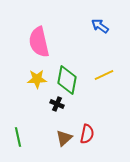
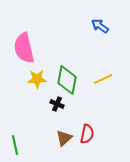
pink semicircle: moved 15 px left, 6 px down
yellow line: moved 1 px left, 4 px down
green line: moved 3 px left, 8 px down
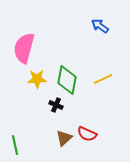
pink semicircle: rotated 28 degrees clockwise
black cross: moved 1 px left, 1 px down
red semicircle: rotated 102 degrees clockwise
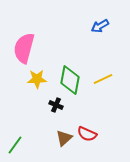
blue arrow: rotated 66 degrees counterclockwise
green diamond: moved 3 px right
green line: rotated 48 degrees clockwise
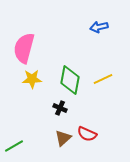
blue arrow: moved 1 px left, 1 px down; rotated 18 degrees clockwise
yellow star: moved 5 px left
black cross: moved 4 px right, 3 px down
brown triangle: moved 1 px left
green line: moved 1 px left, 1 px down; rotated 24 degrees clockwise
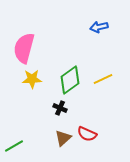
green diamond: rotated 44 degrees clockwise
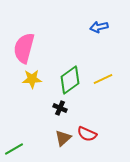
green line: moved 3 px down
